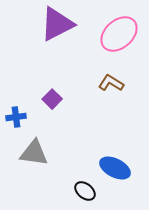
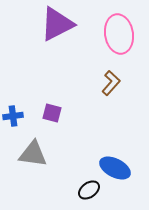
pink ellipse: rotated 57 degrees counterclockwise
brown L-shape: rotated 100 degrees clockwise
purple square: moved 14 px down; rotated 30 degrees counterclockwise
blue cross: moved 3 px left, 1 px up
gray triangle: moved 1 px left, 1 px down
black ellipse: moved 4 px right, 1 px up; rotated 75 degrees counterclockwise
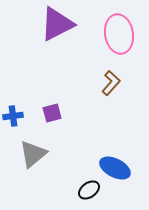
purple square: rotated 30 degrees counterclockwise
gray triangle: rotated 48 degrees counterclockwise
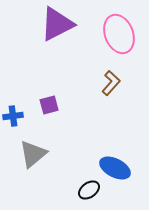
pink ellipse: rotated 12 degrees counterclockwise
purple square: moved 3 px left, 8 px up
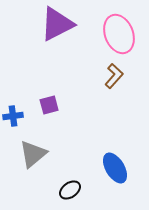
brown L-shape: moved 3 px right, 7 px up
blue ellipse: rotated 32 degrees clockwise
black ellipse: moved 19 px left
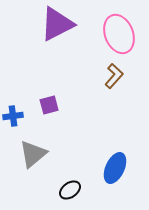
blue ellipse: rotated 56 degrees clockwise
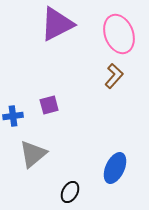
black ellipse: moved 2 px down; rotated 25 degrees counterclockwise
